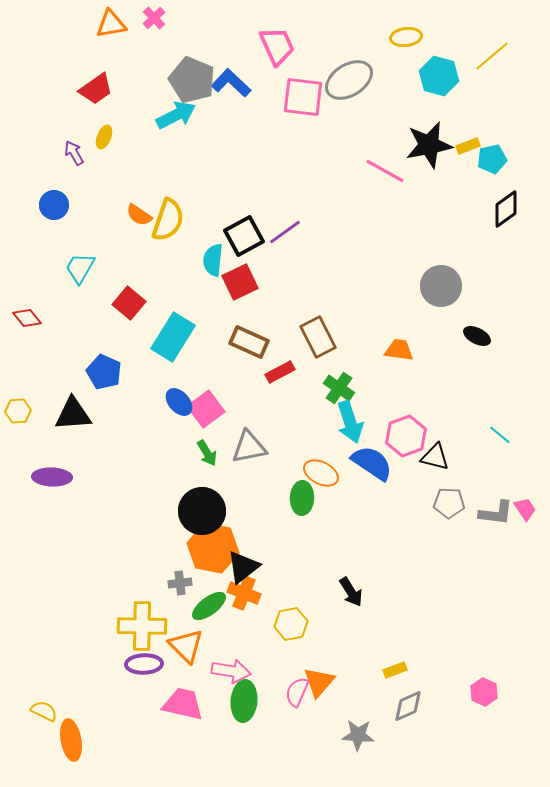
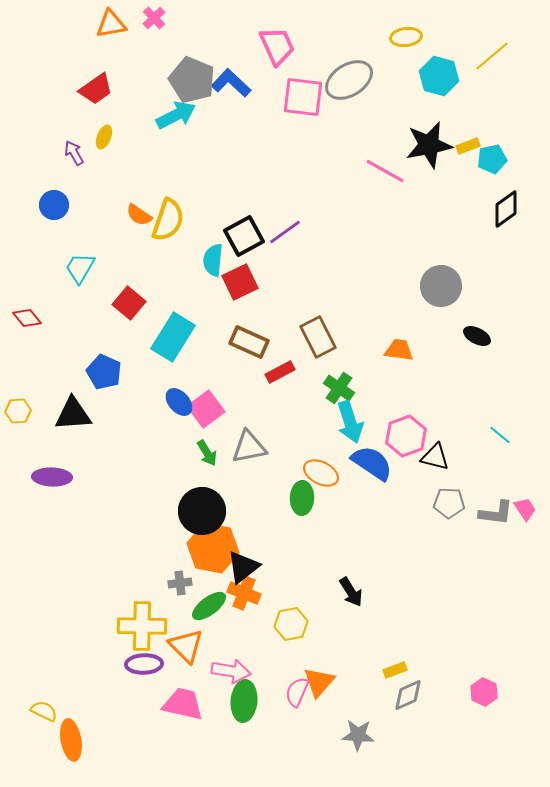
gray diamond at (408, 706): moved 11 px up
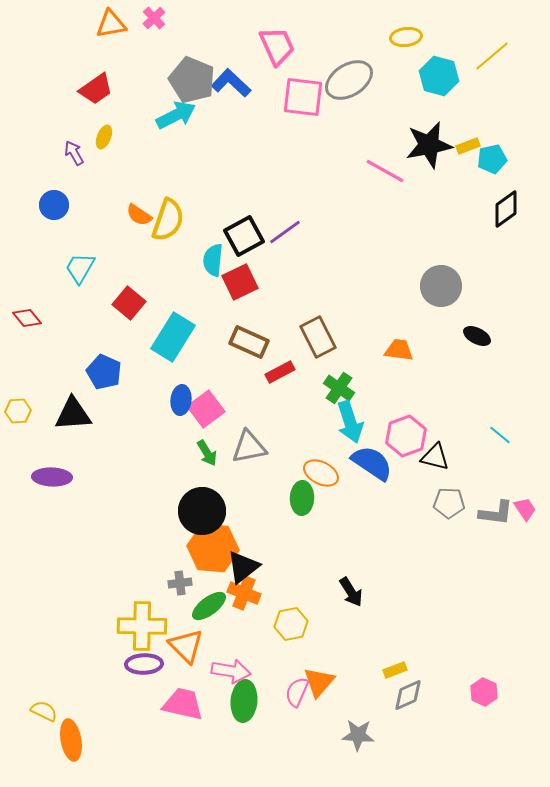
blue ellipse at (179, 402): moved 2 px right, 2 px up; rotated 48 degrees clockwise
orange hexagon at (213, 548): rotated 6 degrees counterclockwise
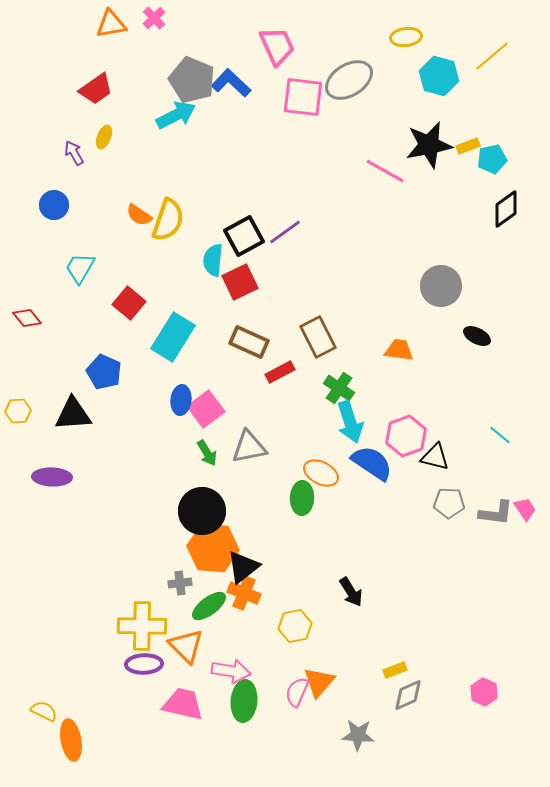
yellow hexagon at (291, 624): moved 4 px right, 2 px down
